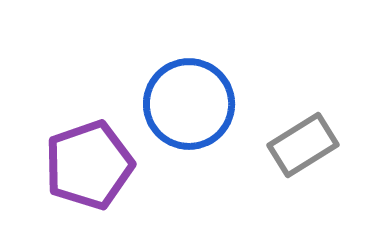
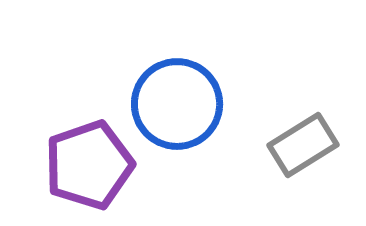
blue circle: moved 12 px left
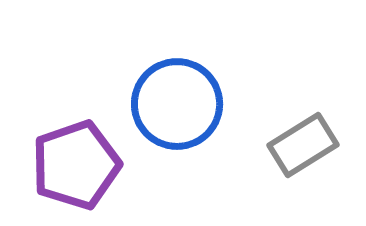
purple pentagon: moved 13 px left
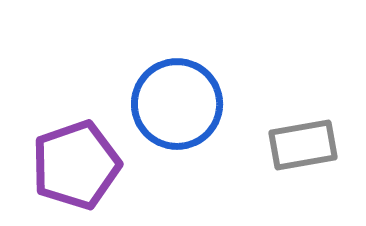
gray rectangle: rotated 22 degrees clockwise
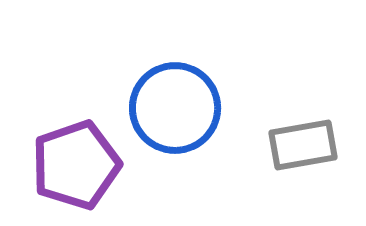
blue circle: moved 2 px left, 4 px down
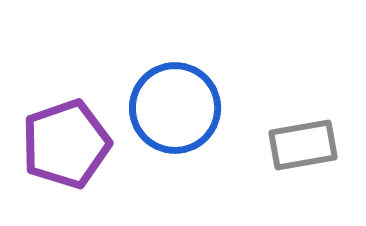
purple pentagon: moved 10 px left, 21 px up
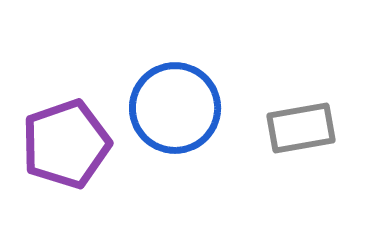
gray rectangle: moved 2 px left, 17 px up
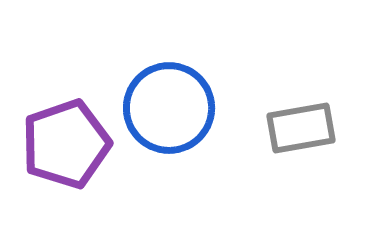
blue circle: moved 6 px left
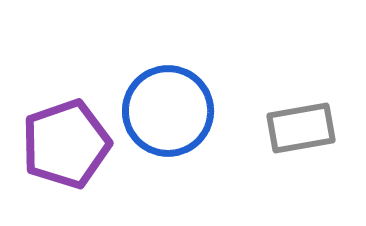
blue circle: moved 1 px left, 3 px down
